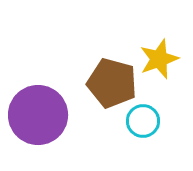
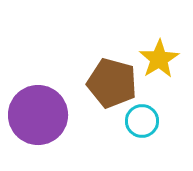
yellow star: rotated 12 degrees counterclockwise
cyan circle: moved 1 px left
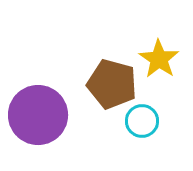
yellow star: rotated 6 degrees counterclockwise
brown pentagon: moved 1 px down
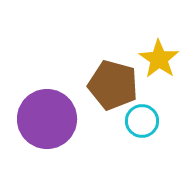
brown pentagon: moved 1 px right, 1 px down
purple circle: moved 9 px right, 4 px down
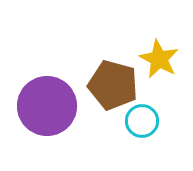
yellow star: rotated 6 degrees counterclockwise
purple circle: moved 13 px up
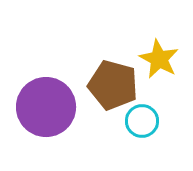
purple circle: moved 1 px left, 1 px down
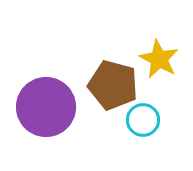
cyan circle: moved 1 px right, 1 px up
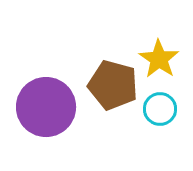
yellow star: rotated 6 degrees clockwise
cyan circle: moved 17 px right, 11 px up
